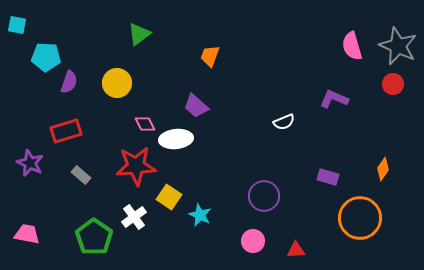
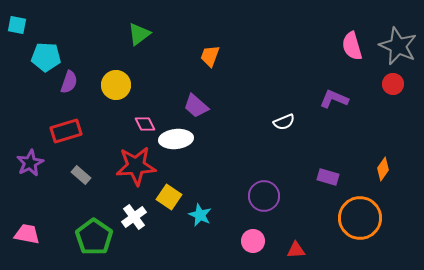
yellow circle: moved 1 px left, 2 px down
purple star: rotated 20 degrees clockwise
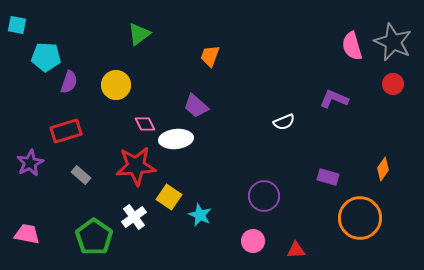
gray star: moved 5 px left, 4 px up
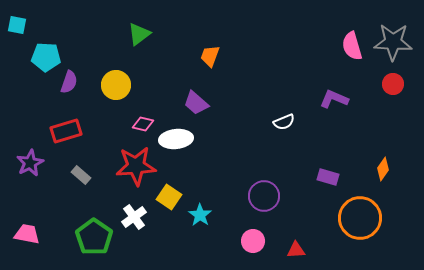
gray star: rotated 21 degrees counterclockwise
purple trapezoid: moved 3 px up
pink diamond: moved 2 px left; rotated 50 degrees counterclockwise
cyan star: rotated 10 degrees clockwise
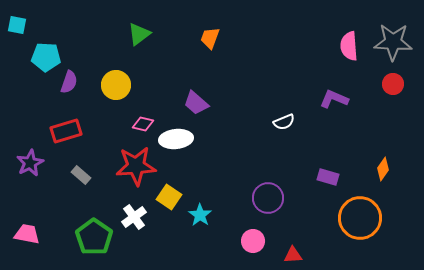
pink semicircle: moved 3 px left; rotated 12 degrees clockwise
orange trapezoid: moved 18 px up
purple circle: moved 4 px right, 2 px down
red triangle: moved 3 px left, 5 px down
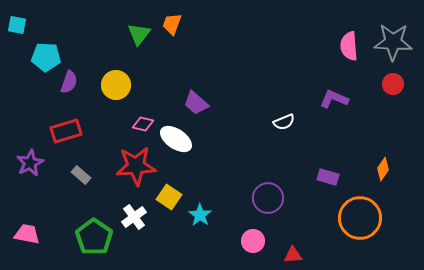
green triangle: rotated 15 degrees counterclockwise
orange trapezoid: moved 38 px left, 14 px up
white ellipse: rotated 40 degrees clockwise
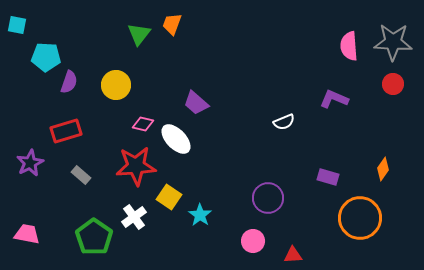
white ellipse: rotated 12 degrees clockwise
